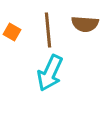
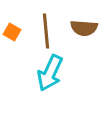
brown semicircle: moved 1 px left, 4 px down
brown line: moved 2 px left, 1 px down
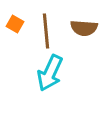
orange square: moved 3 px right, 8 px up
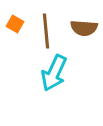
cyan arrow: moved 4 px right
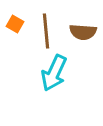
brown semicircle: moved 1 px left, 4 px down
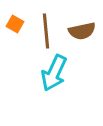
brown semicircle: moved 1 px left, 1 px up; rotated 16 degrees counterclockwise
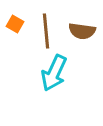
brown semicircle: rotated 20 degrees clockwise
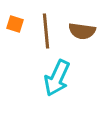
orange square: rotated 12 degrees counterclockwise
cyan arrow: moved 3 px right, 5 px down
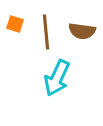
brown line: moved 1 px down
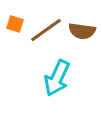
brown line: moved 2 px up; rotated 60 degrees clockwise
